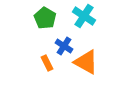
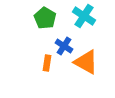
orange rectangle: rotated 35 degrees clockwise
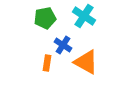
green pentagon: rotated 30 degrees clockwise
blue cross: moved 1 px left, 1 px up
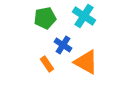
orange rectangle: moved 1 px down; rotated 42 degrees counterclockwise
